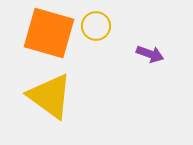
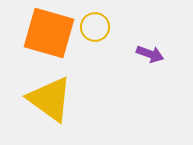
yellow circle: moved 1 px left, 1 px down
yellow triangle: moved 3 px down
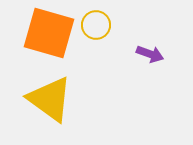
yellow circle: moved 1 px right, 2 px up
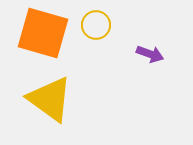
orange square: moved 6 px left
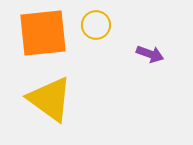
orange square: rotated 22 degrees counterclockwise
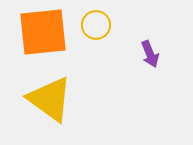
orange square: moved 1 px up
purple arrow: rotated 48 degrees clockwise
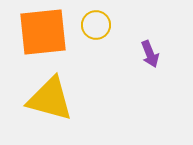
yellow triangle: rotated 21 degrees counterclockwise
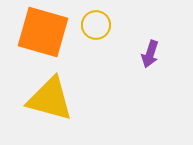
orange square: rotated 22 degrees clockwise
purple arrow: rotated 40 degrees clockwise
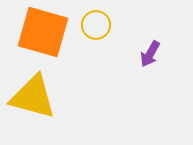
purple arrow: rotated 12 degrees clockwise
yellow triangle: moved 17 px left, 2 px up
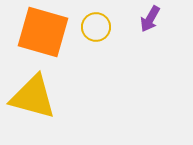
yellow circle: moved 2 px down
purple arrow: moved 35 px up
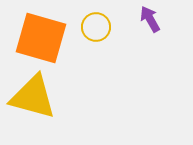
purple arrow: rotated 120 degrees clockwise
orange square: moved 2 px left, 6 px down
